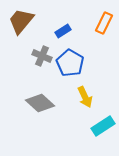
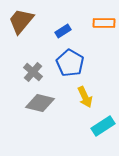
orange rectangle: rotated 65 degrees clockwise
gray cross: moved 9 px left, 16 px down; rotated 18 degrees clockwise
gray diamond: rotated 28 degrees counterclockwise
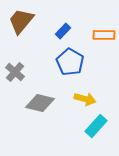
orange rectangle: moved 12 px down
blue rectangle: rotated 14 degrees counterclockwise
blue pentagon: moved 1 px up
gray cross: moved 18 px left
yellow arrow: moved 2 px down; rotated 50 degrees counterclockwise
cyan rectangle: moved 7 px left; rotated 15 degrees counterclockwise
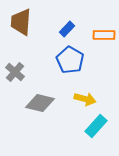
brown trapezoid: moved 1 px down; rotated 36 degrees counterclockwise
blue rectangle: moved 4 px right, 2 px up
blue pentagon: moved 2 px up
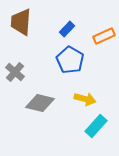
orange rectangle: moved 1 px down; rotated 25 degrees counterclockwise
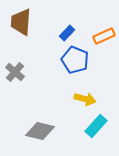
blue rectangle: moved 4 px down
blue pentagon: moved 5 px right; rotated 8 degrees counterclockwise
gray diamond: moved 28 px down
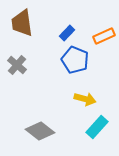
brown trapezoid: moved 1 px right, 1 px down; rotated 12 degrees counterclockwise
gray cross: moved 2 px right, 7 px up
cyan rectangle: moved 1 px right, 1 px down
gray diamond: rotated 24 degrees clockwise
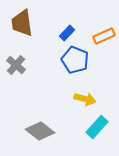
gray cross: moved 1 px left
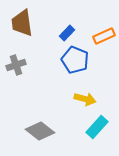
gray cross: rotated 30 degrees clockwise
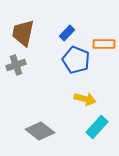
brown trapezoid: moved 1 px right, 10 px down; rotated 20 degrees clockwise
orange rectangle: moved 8 px down; rotated 25 degrees clockwise
blue pentagon: moved 1 px right
